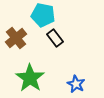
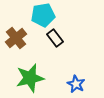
cyan pentagon: rotated 20 degrees counterclockwise
green star: rotated 24 degrees clockwise
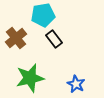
black rectangle: moved 1 px left, 1 px down
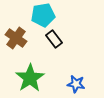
brown cross: rotated 15 degrees counterclockwise
green star: rotated 20 degrees counterclockwise
blue star: rotated 18 degrees counterclockwise
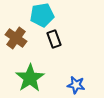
cyan pentagon: moved 1 px left
black rectangle: rotated 18 degrees clockwise
blue star: moved 1 px down
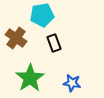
black rectangle: moved 4 px down
blue star: moved 4 px left, 2 px up
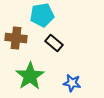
brown cross: rotated 30 degrees counterclockwise
black rectangle: rotated 30 degrees counterclockwise
green star: moved 2 px up
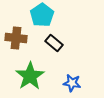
cyan pentagon: rotated 25 degrees counterclockwise
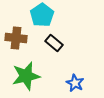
green star: moved 4 px left; rotated 20 degrees clockwise
blue star: moved 3 px right; rotated 18 degrees clockwise
